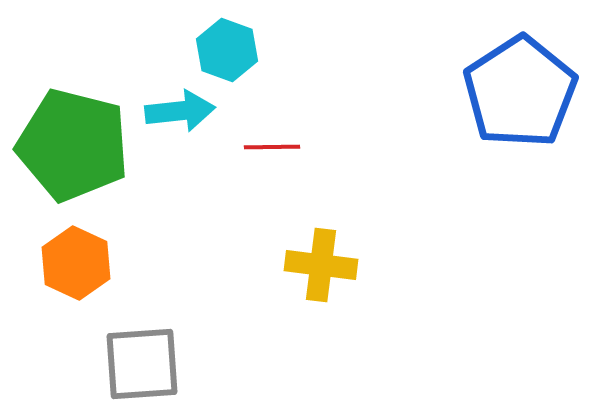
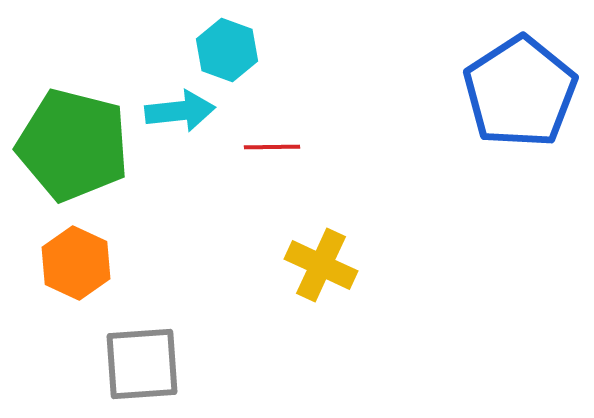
yellow cross: rotated 18 degrees clockwise
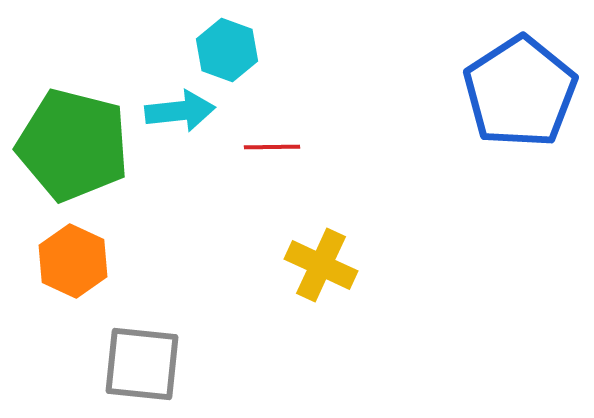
orange hexagon: moved 3 px left, 2 px up
gray square: rotated 10 degrees clockwise
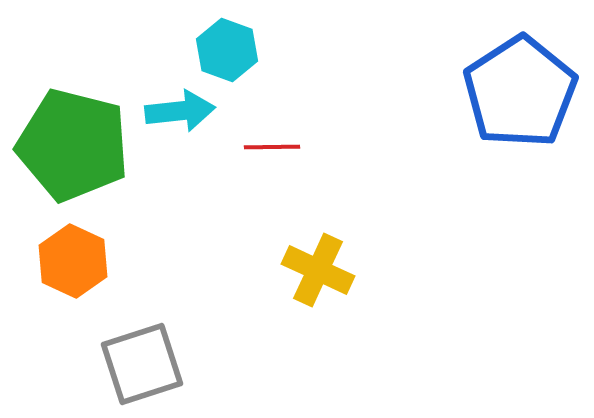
yellow cross: moved 3 px left, 5 px down
gray square: rotated 24 degrees counterclockwise
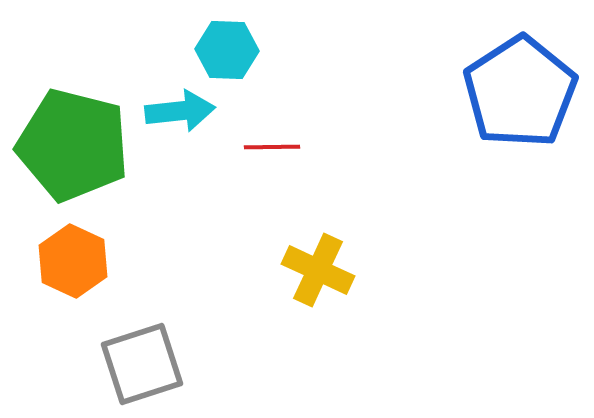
cyan hexagon: rotated 18 degrees counterclockwise
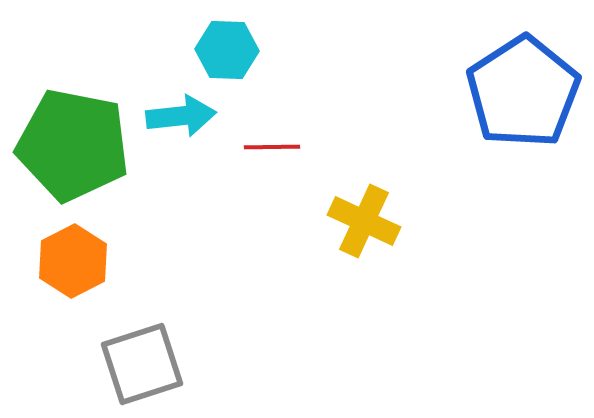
blue pentagon: moved 3 px right
cyan arrow: moved 1 px right, 5 px down
green pentagon: rotated 3 degrees counterclockwise
orange hexagon: rotated 8 degrees clockwise
yellow cross: moved 46 px right, 49 px up
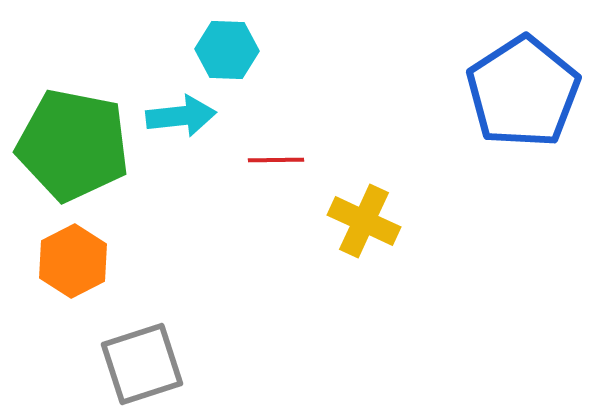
red line: moved 4 px right, 13 px down
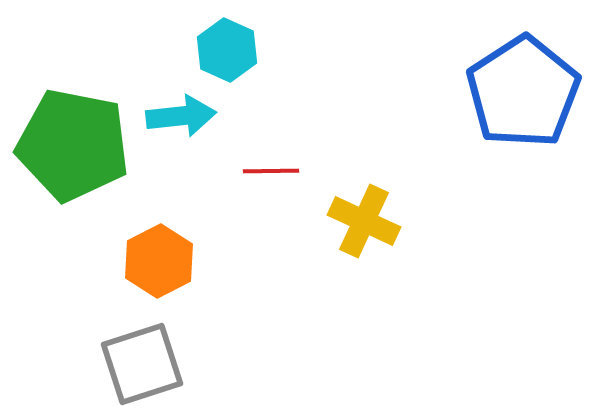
cyan hexagon: rotated 22 degrees clockwise
red line: moved 5 px left, 11 px down
orange hexagon: moved 86 px right
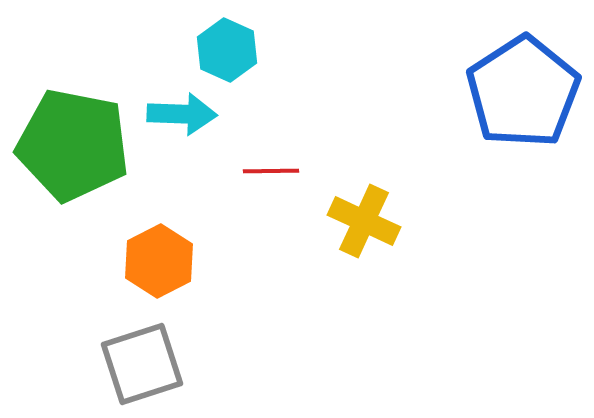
cyan arrow: moved 1 px right, 2 px up; rotated 8 degrees clockwise
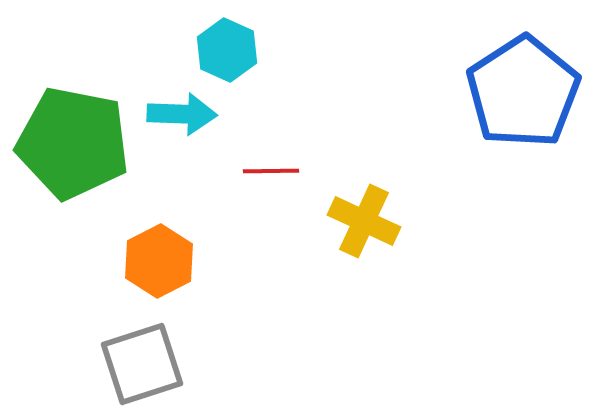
green pentagon: moved 2 px up
